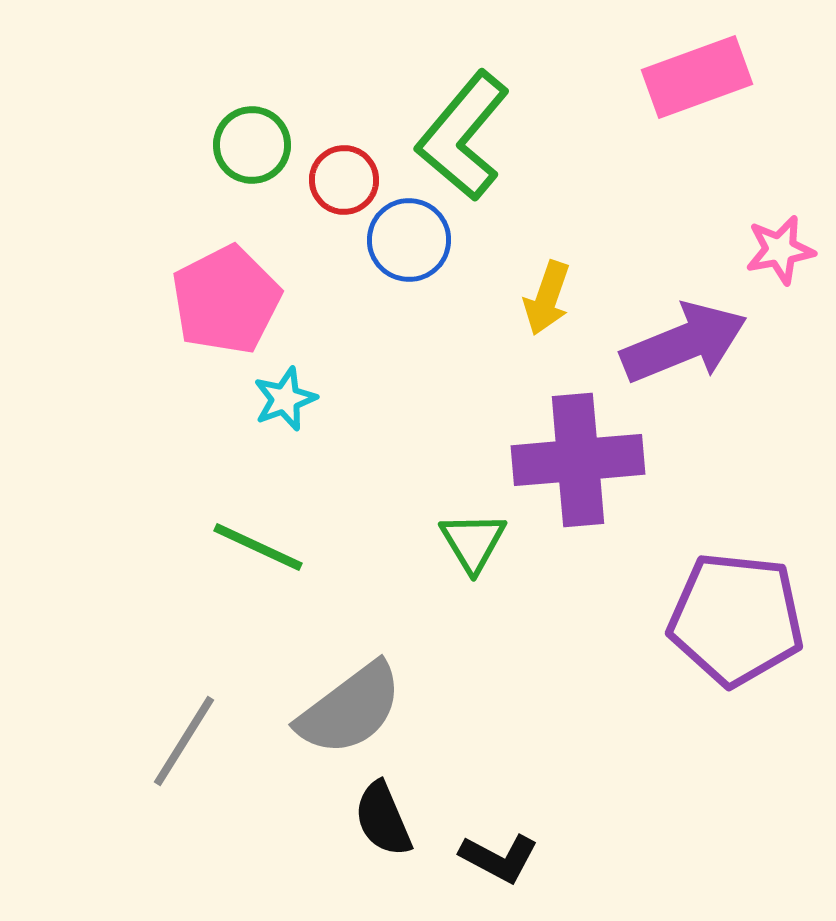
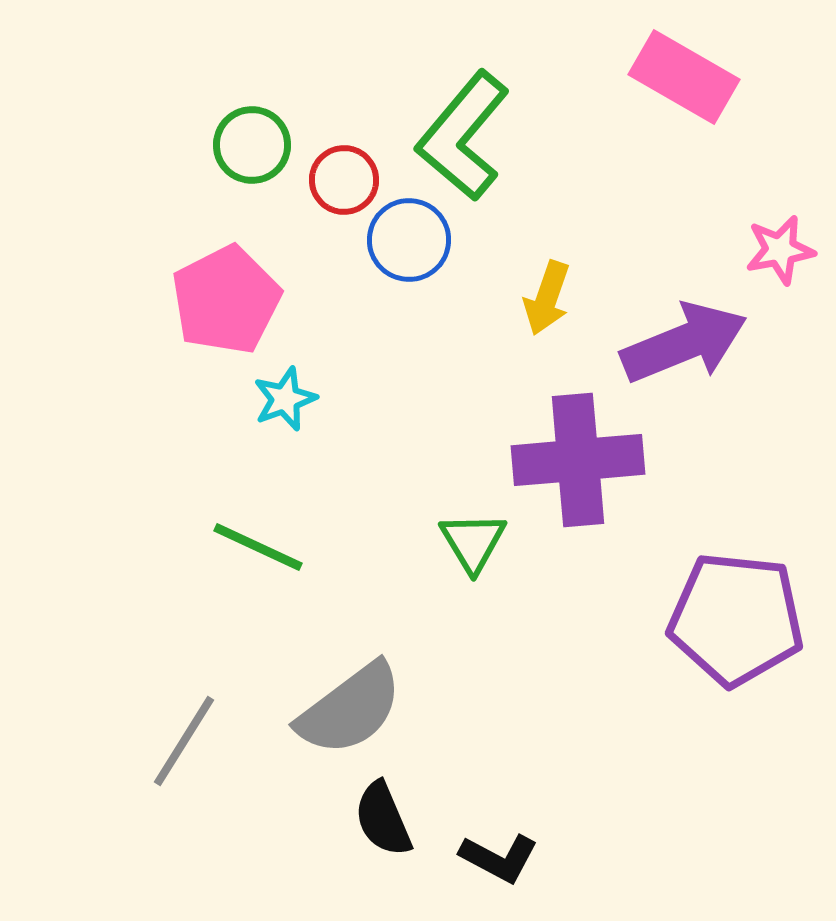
pink rectangle: moved 13 px left; rotated 50 degrees clockwise
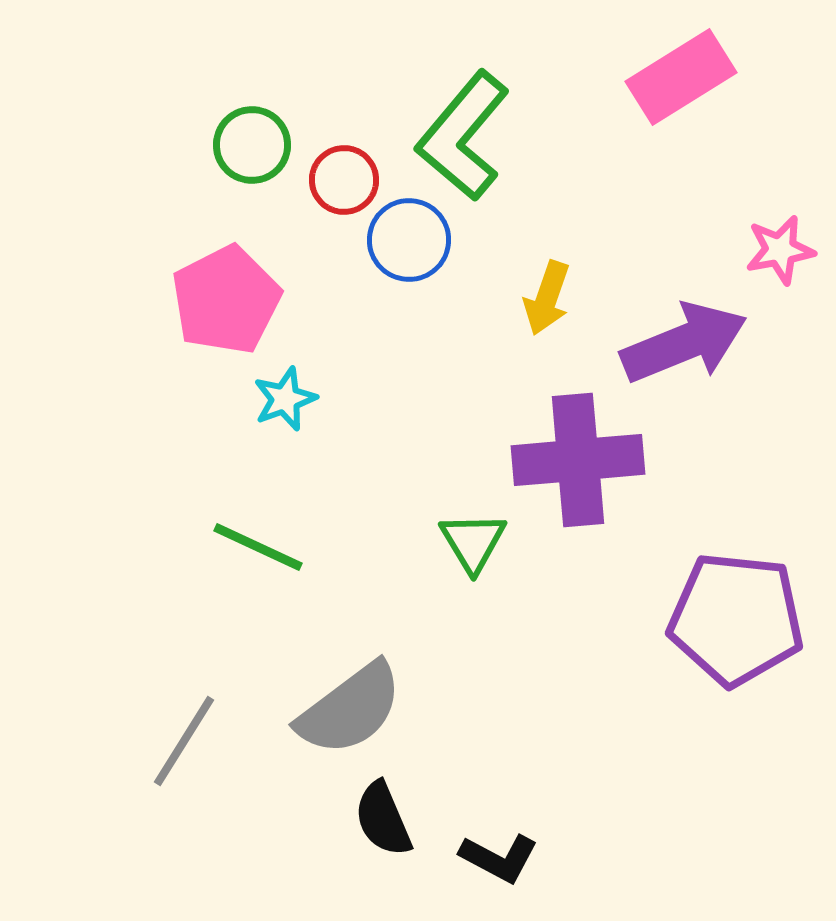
pink rectangle: moved 3 px left; rotated 62 degrees counterclockwise
